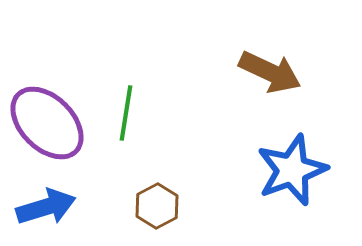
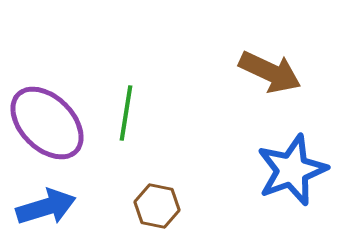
brown hexagon: rotated 21 degrees counterclockwise
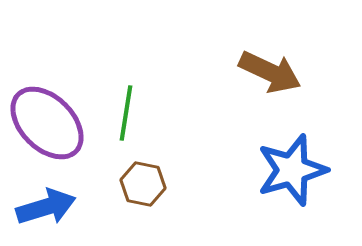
blue star: rotated 4 degrees clockwise
brown hexagon: moved 14 px left, 22 px up
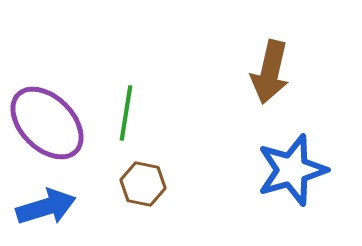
brown arrow: rotated 78 degrees clockwise
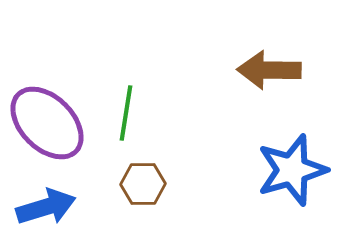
brown arrow: moved 1 px left, 2 px up; rotated 78 degrees clockwise
brown hexagon: rotated 12 degrees counterclockwise
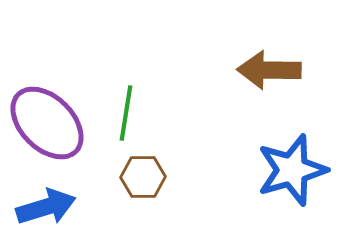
brown hexagon: moved 7 px up
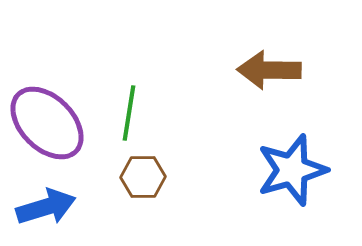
green line: moved 3 px right
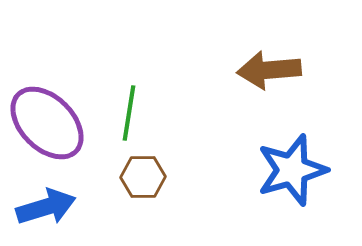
brown arrow: rotated 6 degrees counterclockwise
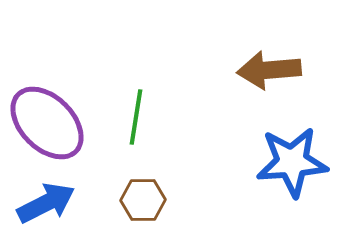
green line: moved 7 px right, 4 px down
blue star: moved 8 px up; rotated 12 degrees clockwise
brown hexagon: moved 23 px down
blue arrow: moved 4 px up; rotated 10 degrees counterclockwise
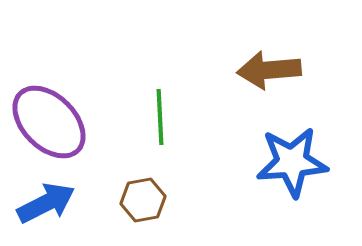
green line: moved 24 px right; rotated 12 degrees counterclockwise
purple ellipse: moved 2 px right, 1 px up
brown hexagon: rotated 9 degrees counterclockwise
